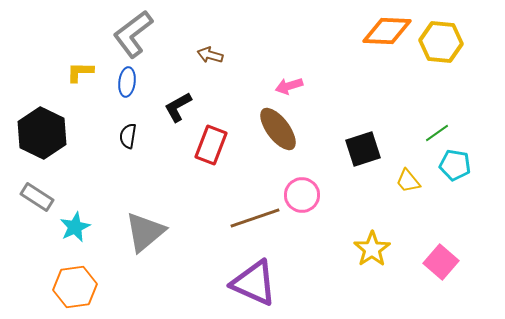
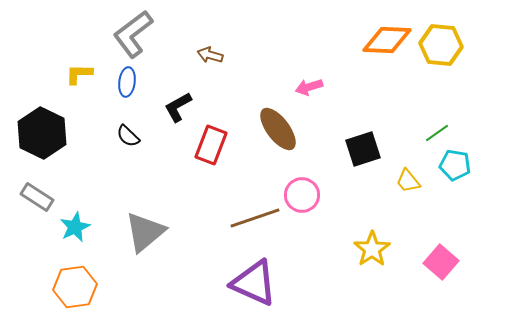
orange diamond: moved 9 px down
yellow hexagon: moved 3 px down
yellow L-shape: moved 1 px left, 2 px down
pink arrow: moved 20 px right, 1 px down
black semicircle: rotated 55 degrees counterclockwise
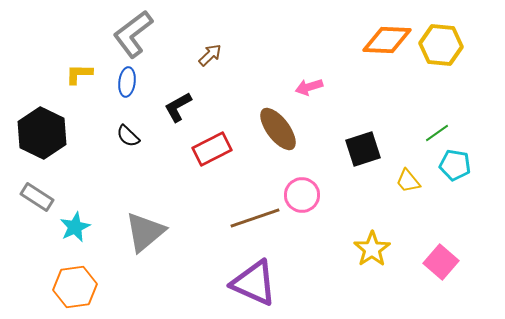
brown arrow: rotated 120 degrees clockwise
red rectangle: moved 1 px right, 4 px down; rotated 42 degrees clockwise
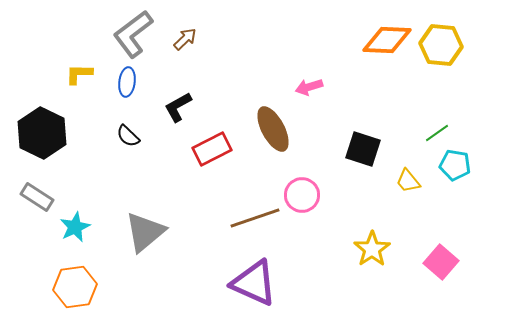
brown arrow: moved 25 px left, 16 px up
brown ellipse: moved 5 px left; rotated 9 degrees clockwise
black square: rotated 36 degrees clockwise
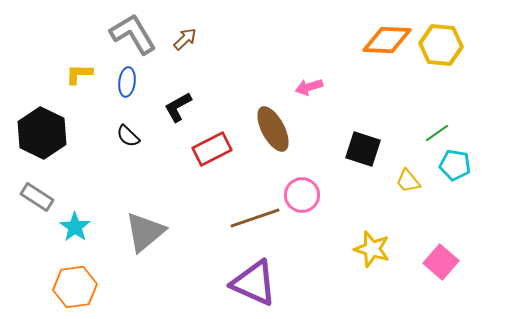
gray L-shape: rotated 96 degrees clockwise
cyan star: rotated 12 degrees counterclockwise
yellow star: rotated 21 degrees counterclockwise
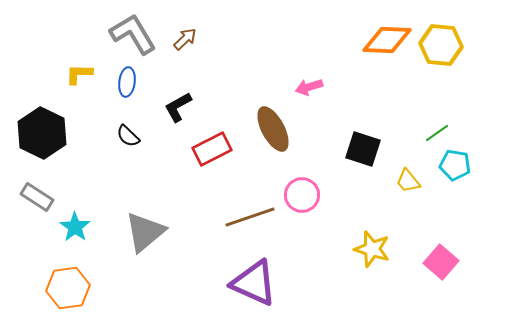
brown line: moved 5 px left, 1 px up
orange hexagon: moved 7 px left, 1 px down
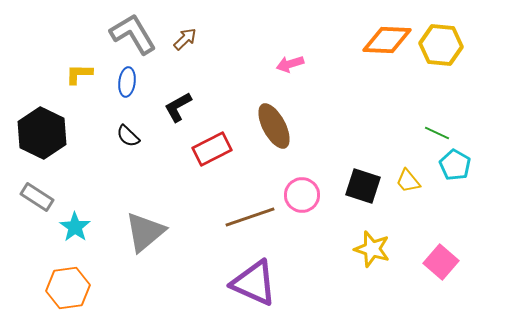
pink arrow: moved 19 px left, 23 px up
brown ellipse: moved 1 px right, 3 px up
green line: rotated 60 degrees clockwise
black square: moved 37 px down
cyan pentagon: rotated 20 degrees clockwise
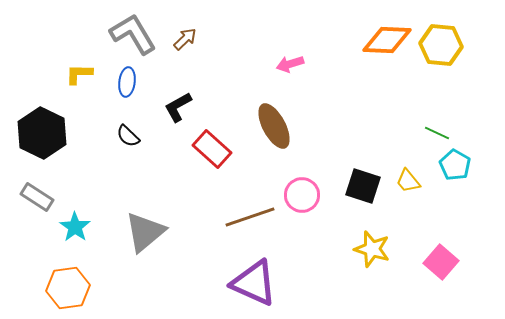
red rectangle: rotated 69 degrees clockwise
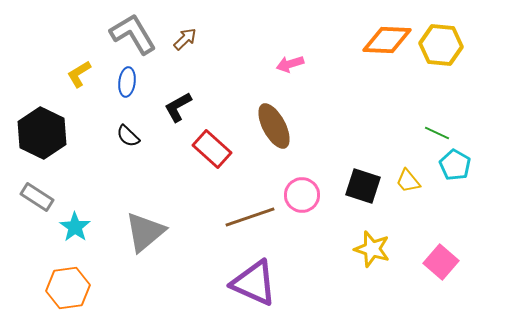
yellow L-shape: rotated 32 degrees counterclockwise
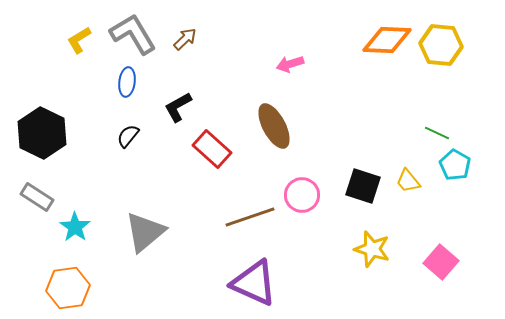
yellow L-shape: moved 34 px up
black semicircle: rotated 85 degrees clockwise
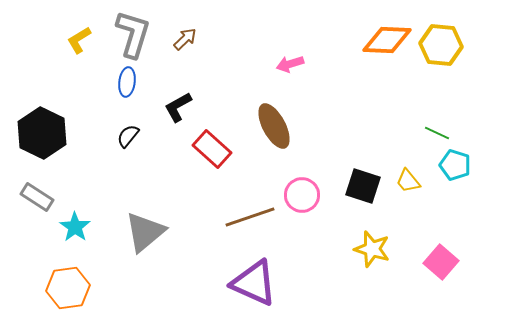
gray L-shape: rotated 48 degrees clockwise
cyan pentagon: rotated 12 degrees counterclockwise
